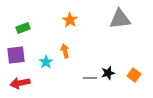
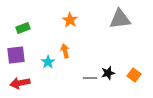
cyan star: moved 2 px right
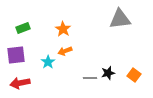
orange star: moved 7 px left, 9 px down
orange arrow: rotated 96 degrees counterclockwise
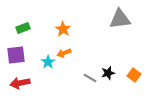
orange arrow: moved 1 px left, 2 px down
gray line: rotated 32 degrees clockwise
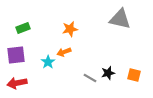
gray triangle: rotated 20 degrees clockwise
orange star: moved 7 px right; rotated 28 degrees clockwise
orange arrow: moved 1 px up
orange square: rotated 24 degrees counterclockwise
red arrow: moved 3 px left
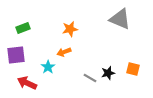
gray triangle: rotated 10 degrees clockwise
cyan star: moved 5 px down
orange square: moved 1 px left, 6 px up
red arrow: moved 10 px right; rotated 36 degrees clockwise
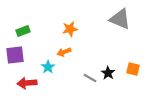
green rectangle: moved 3 px down
purple square: moved 1 px left
black star: rotated 24 degrees counterclockwise
red arrow: rotated 30 degrees counterclockwise
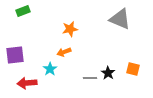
green rectangle: moved 20 px up
cyan star: moved 2 px right, 2 px down
gray line: rotated 32 degrees counterclockwise
